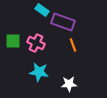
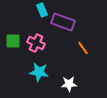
cyan rectangle: rotated 32 degrees clockwise
orange line: moved 10 px right, 3 px down; rotated 16 degrees counterclockwise
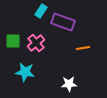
cyan rectangle: moved 1 px left, 1 px down; rotated 56 degrees clockwise
pink cross: rotated 24 degrees clockwise
orange line: rotated 64 degrees counterclockwise
cyan star: moved 14 px left
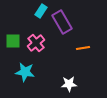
purple rectangle: moved 1 px left; rotated 40 degrees clockwise
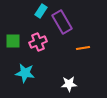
pink cross: moved 2 px right, 1 px up; rotated 18 degrees clockwise
cyan star: moved 1 px down
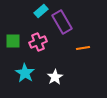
cyan rectangle: rotated 16 degrees clockwise
cyan star: rotated 24 degrees clockwise
white star: moved 14 px left, 7 px up; rotated 28 degrees counterclockwise
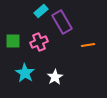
pink cross: moved 1 px right
orange line: moved 5 px right, 3 px up
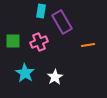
cyan rectangle: rotated 40 degrees counterclockwise
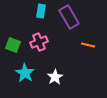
purple rectangle: moved 7 px right, 5 px up
green square: moved 4 px down; rotated 21 degrees clockwise
orange line: rotated 24 degrees clockwise
